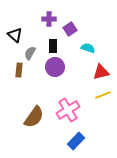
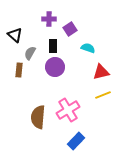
brown semicircle: moved 4 px right; rotated 150 degrees clockwise
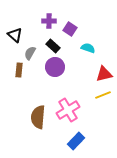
purple cross: moved 2 px down
purple square: rotated 24 degrees counterclockwise
black rectangle: rotated 48 degrees counterclockwise
red triangle: moved 3 px right, 2 px down
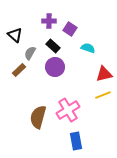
brown rectangle: rotated 40 degrees clockwise
brown semicircle: rotated 10 degrees clockwise
blue rectangle: rotated 54 degrees counterclockwise
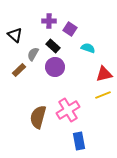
gray semicircle: moved 3 px right, 1 px down
blue rectangle: moved 3 px right
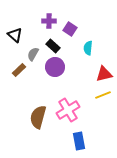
cyan semicircle: rotated 104 degrees counterclockwise
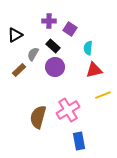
black triangle: rotated 49 degrees clockwise
red triangle: moved 10 px left, 4 px up
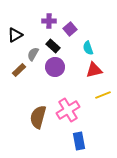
purple square: rotated 16 degrees clockwise
cyan semicircle: rotated 24 degrees counterclockwise
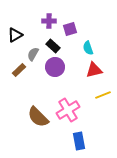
purple square: rotated 24 degrees clockwise
brown semicircle: rotated 60 degrees counterclockwise
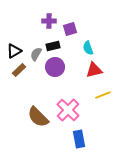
black triangle: moved 1 px left, 16 px down
black rectangle: rotated 56 degrees counterclockwise
gray semicircle: moved 3 px right
pink cross: rotated 15 degrees counterclockwise
blue rectangle: moved 2 px up
